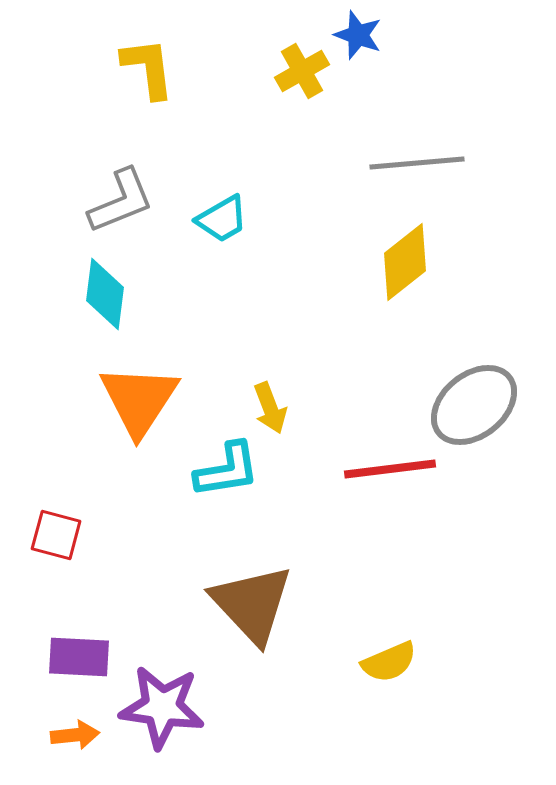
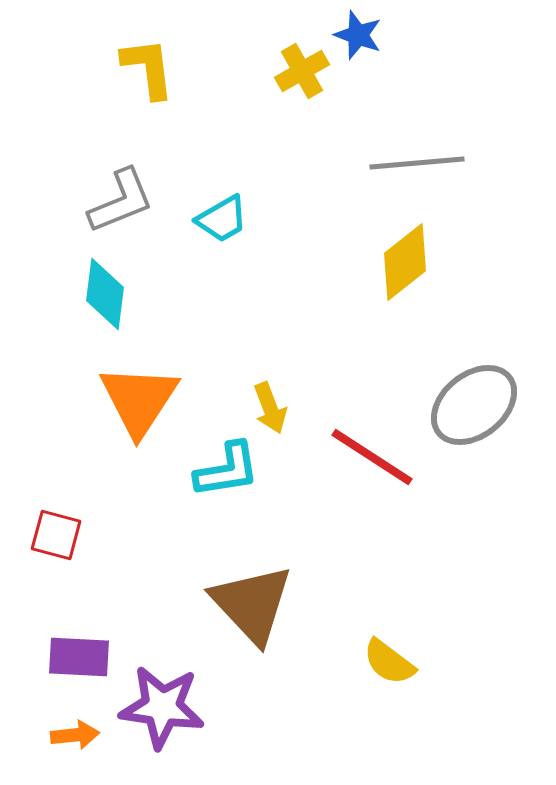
red line: moved 18 px left, 12 px up; rotated 40 degrees clockwise
yellow semicircle: rotated 60 degrees clockwise
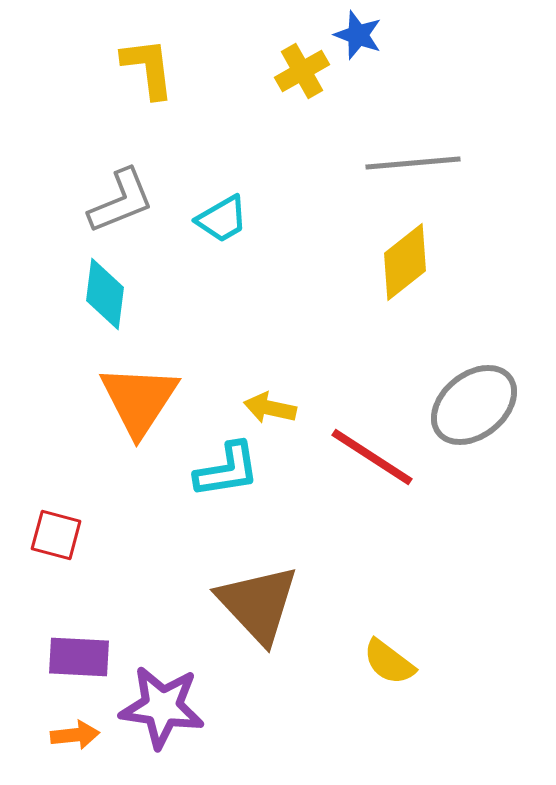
gray line: moved 4 px left
yellow arrow: rotated 123 degrees clockwise
brown triangle: moved 6 px right
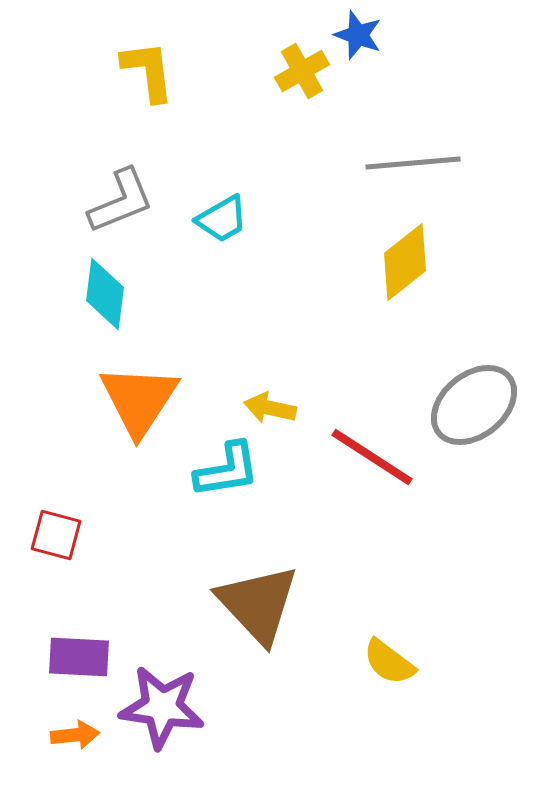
yellow L-shape: moved 3 px down
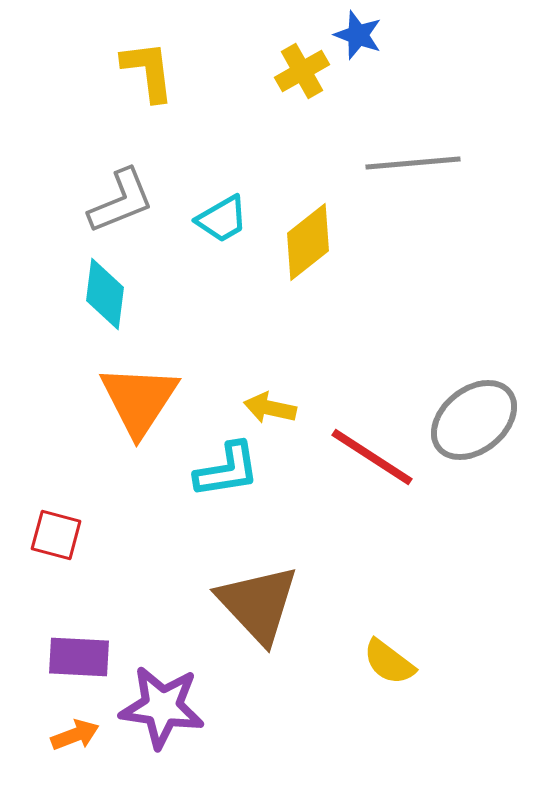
yellow diamond: moved 97 px left, 20 px up
gray ellipse: moved 15 px down
orange arrow: rotated 15 degrees counterclockwise
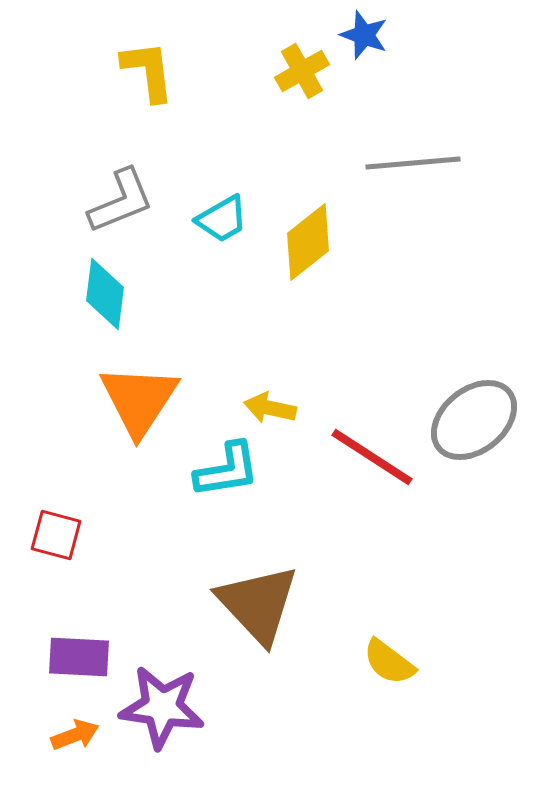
blue star: moved 6 px right
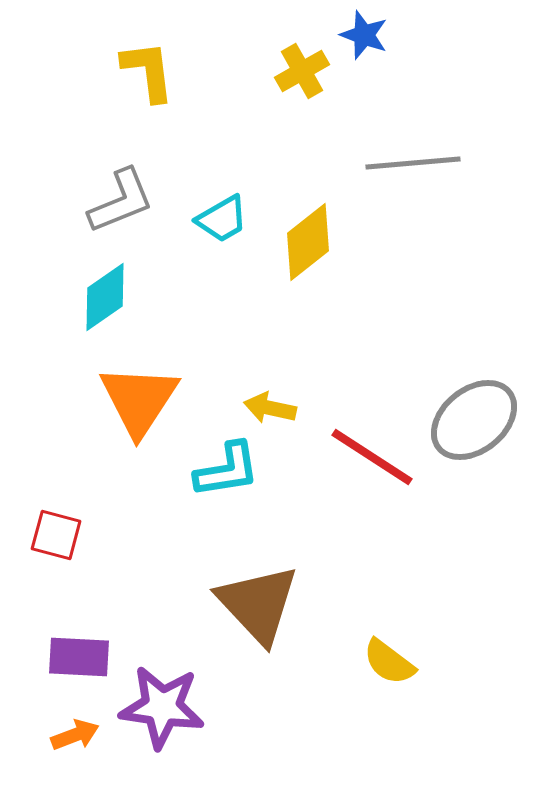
cyan diamond: moved 3 px down; rotated 48 degrees clockwise
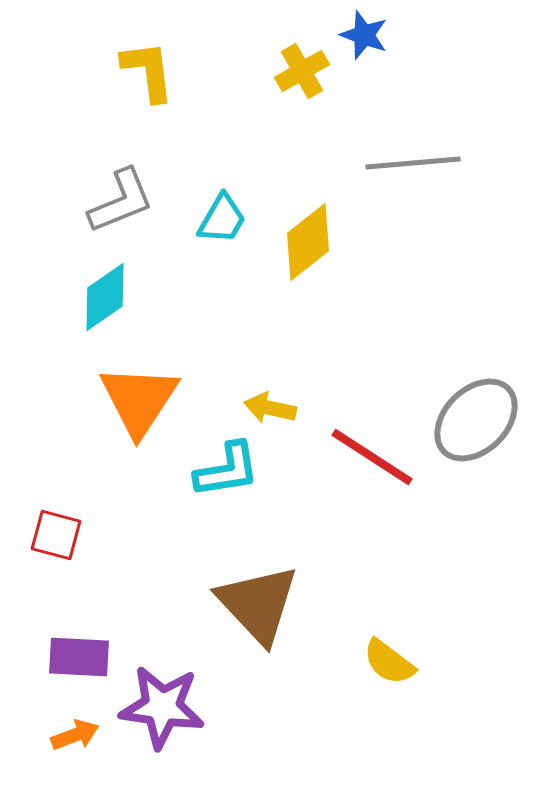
cyan trapezoid: rotated 30 degrees counterclockwise
gray ellipse: moved 2 px right; rotated 6 degrees counterclockwise
